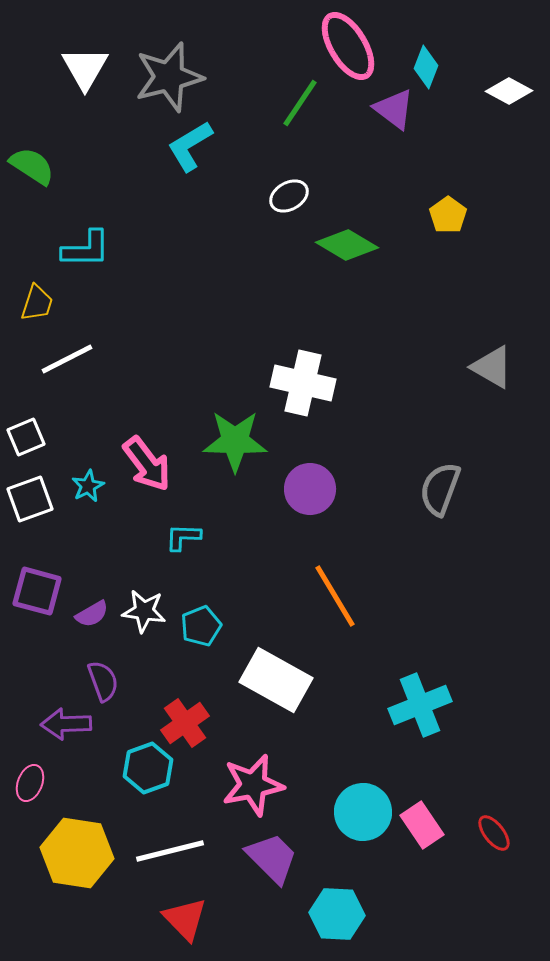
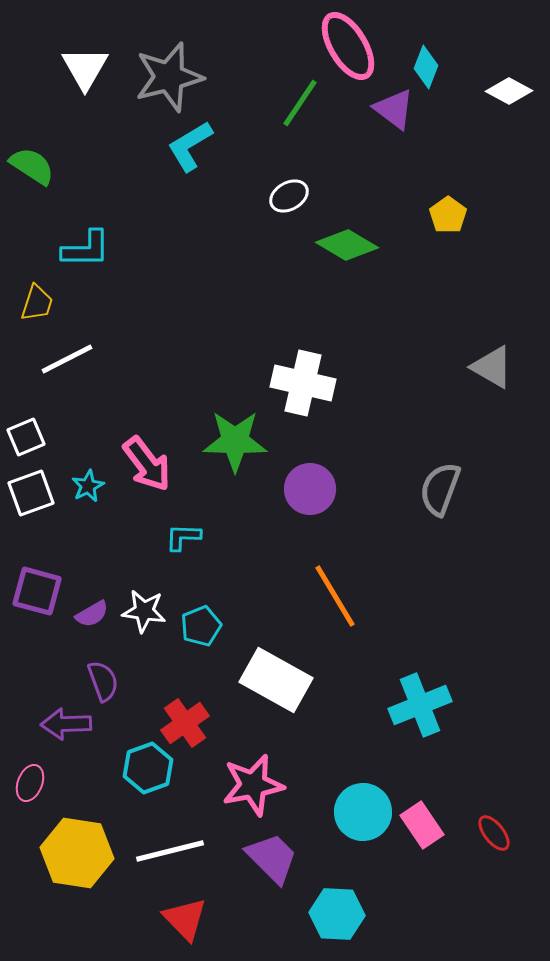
white square at (30, 499): moved 1 px right, 6 px up
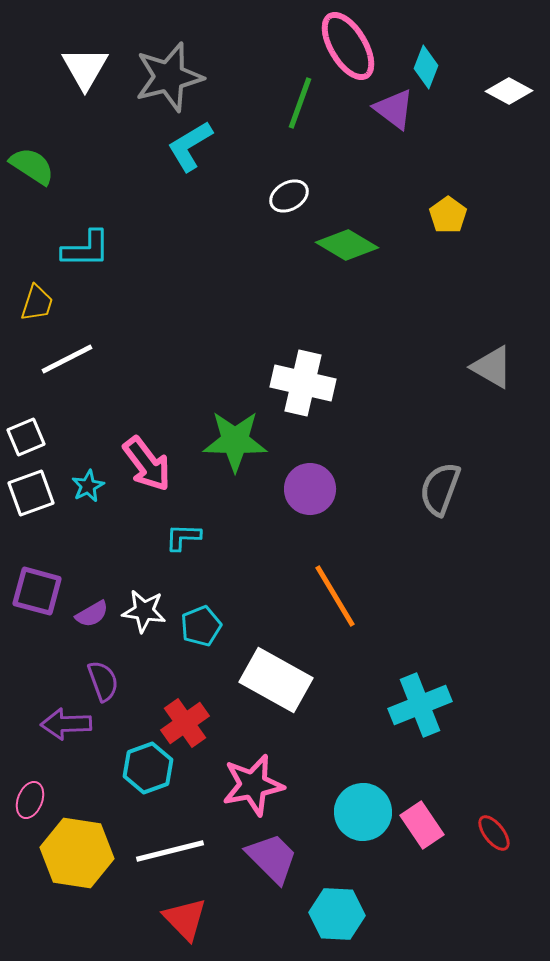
green line at (300, 103): rotated 14 degrees counterclockwise
pink ellipse at (30, 783): moved 17 px down
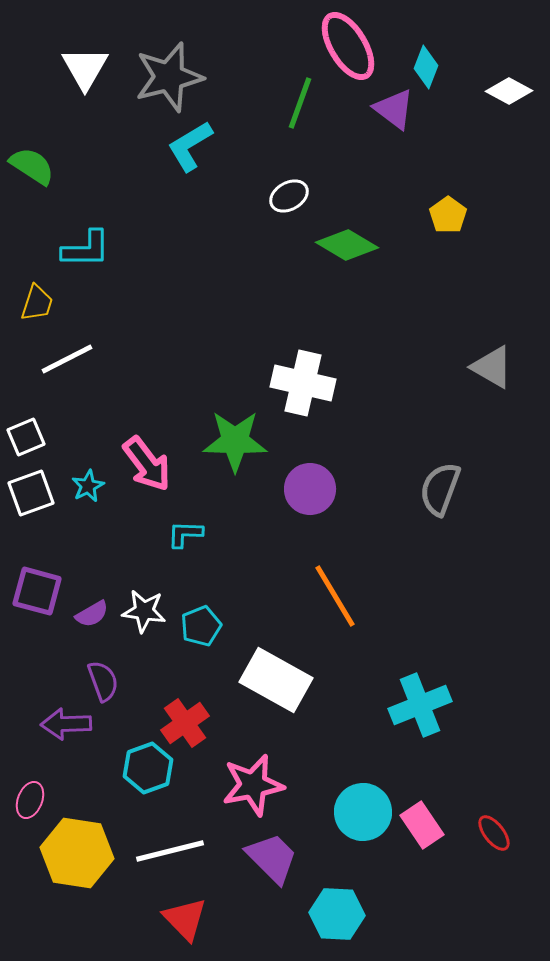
cyan L-shape at (183, 537): moved 2 px right, 3 px up
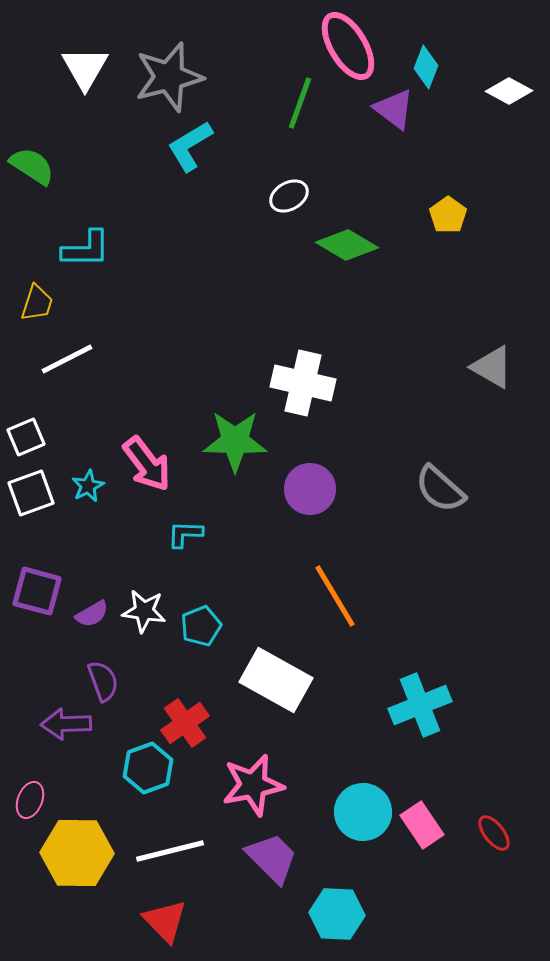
gray semicircle at (440, 489): rotated 68 degrees counterclockwise
yellow hexagon at (77, 853): rotated 8 degrees counterclockwise
red triangle at (185, 919): moved 20 px left, 2 px down
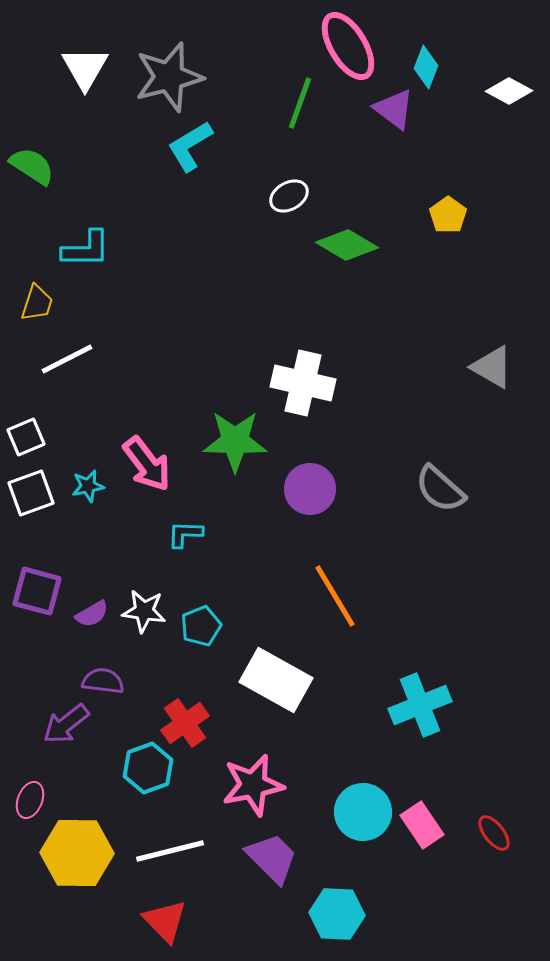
cyan star at (88, 486): rotated 16 degrees clockwise
purple semicircle at (103, 681): rotated 63 degrees counterclockwise
purple arrow at (66, 724): rotated 36 degrees counterclockwise
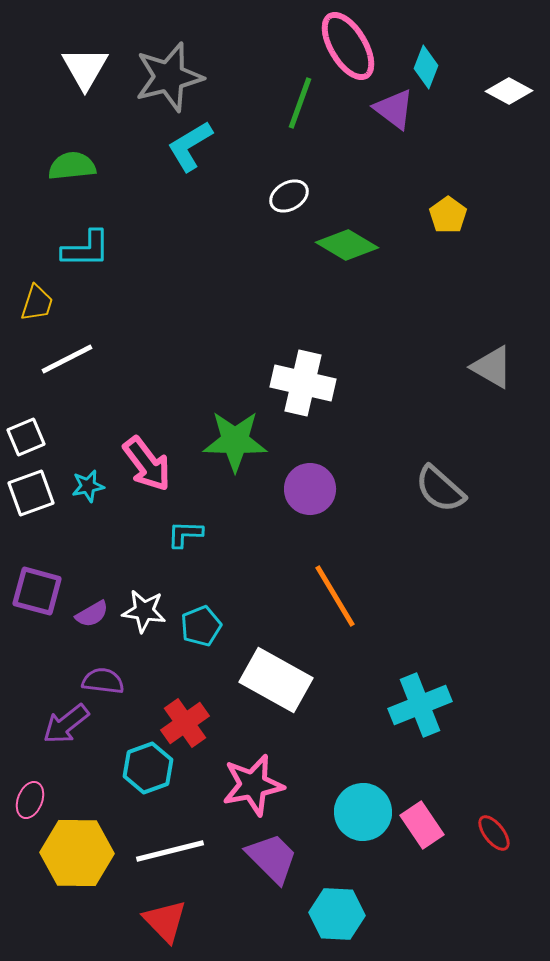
green semicircle at (32, 166): moved 40 px right; rotated 39 degrees counterclockwise
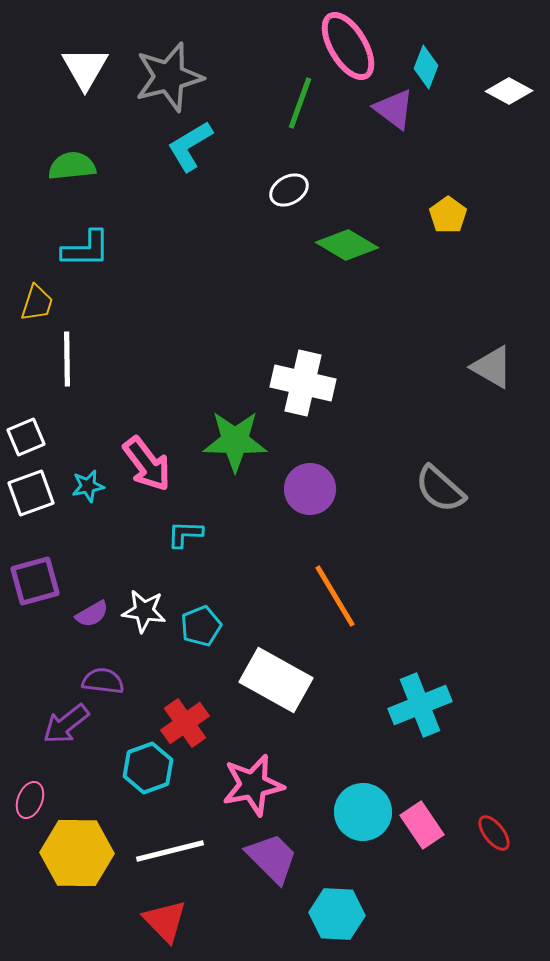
white ellipse at (289, 196): moved 6 px up
white line at (67, 359): rotated 64 degrees counterclockwise
purple square at (37, 591): moved 2 px left, 10 px up; rotated 30 degrees counterclockwise
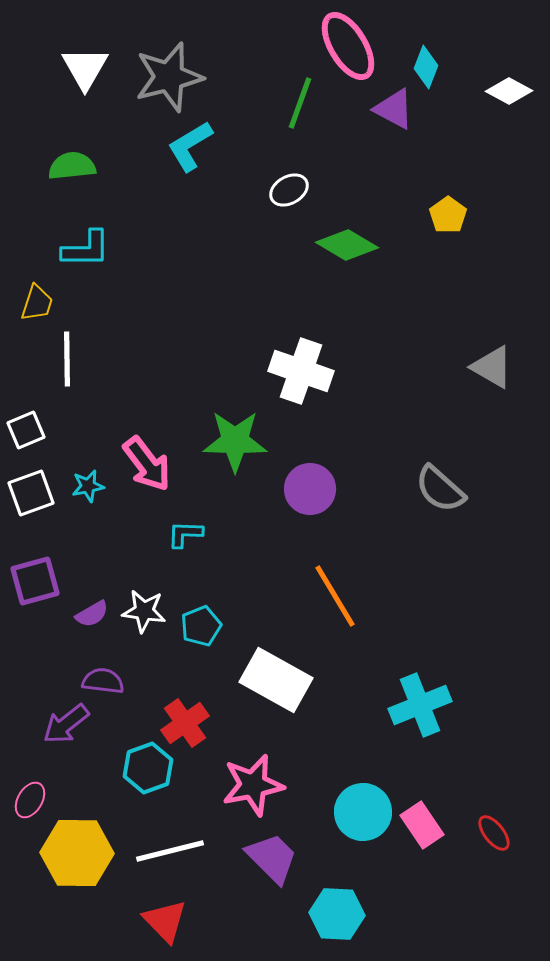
purple triangle at (394, 109): rotated 9 degrees counterclockwise
white cross at (303, 383): moved 2 px left, 12 px up; rotated 6 degrees clockwise
white square at (26, 437): moved 7 px up
pink ellipse at (30, 800): rotated 9 degrees clockwise
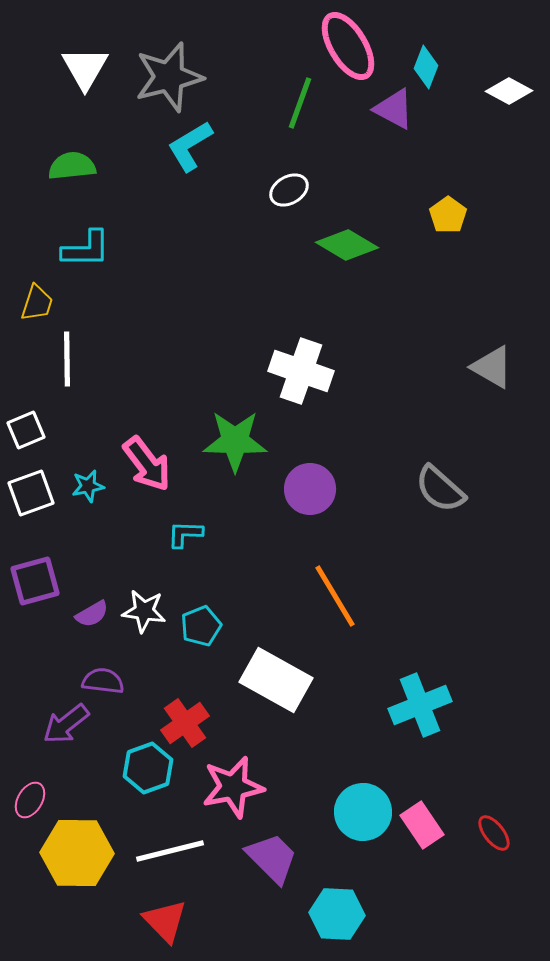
pink star at (253, 785): moved 20 px left, 2 px down
